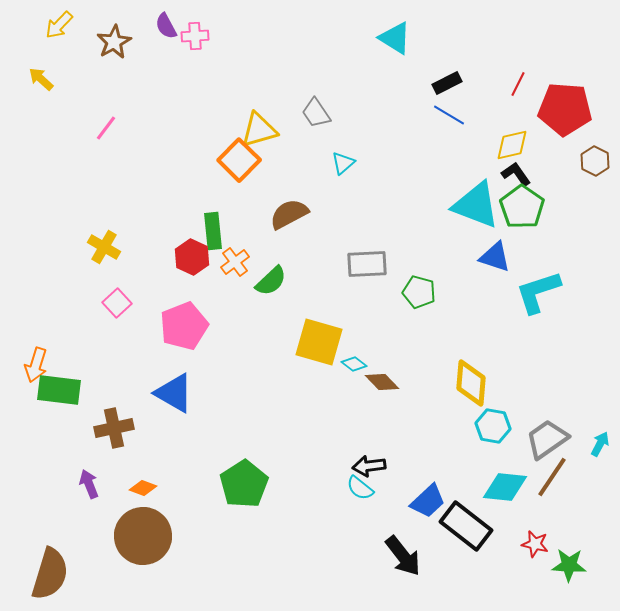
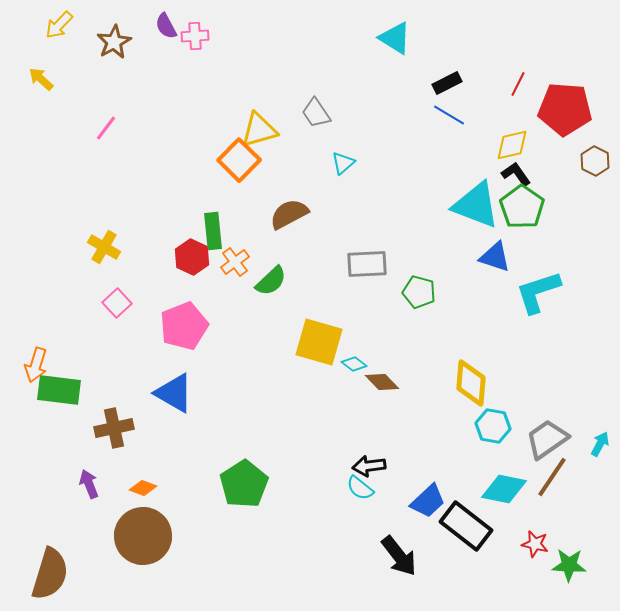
cyan diamond at (505, 487): moved 1 px left, 2 px down; rotated 6 degrees clockwise
black arrow at (403, 556): moved 4 px left
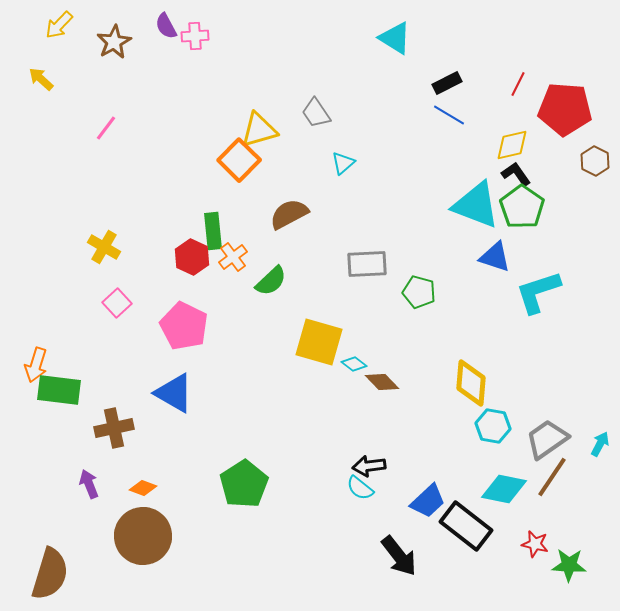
orange cross at (235, 262): moved 2 px left, 5 px up
pink pentagon at (184, 326): rotated 24 degrees counterclockwise
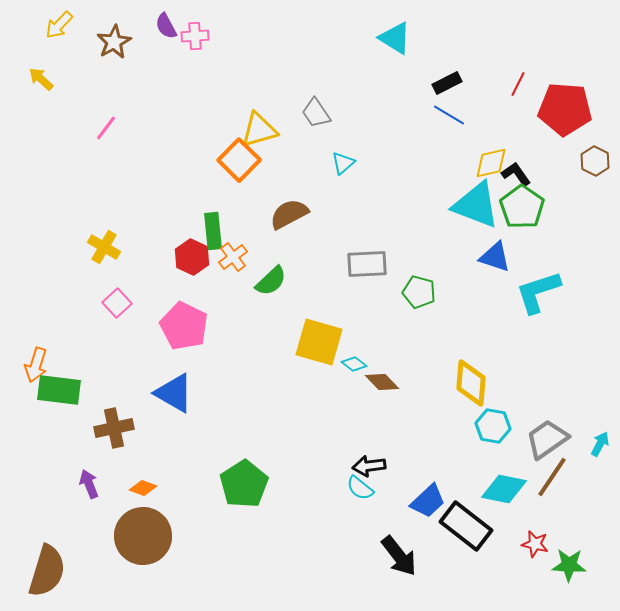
yellow diamond at (512, 145): moved 21 px left, 18 px down
brown semicircle at (50, 574): moved 3 px left, 3 px up
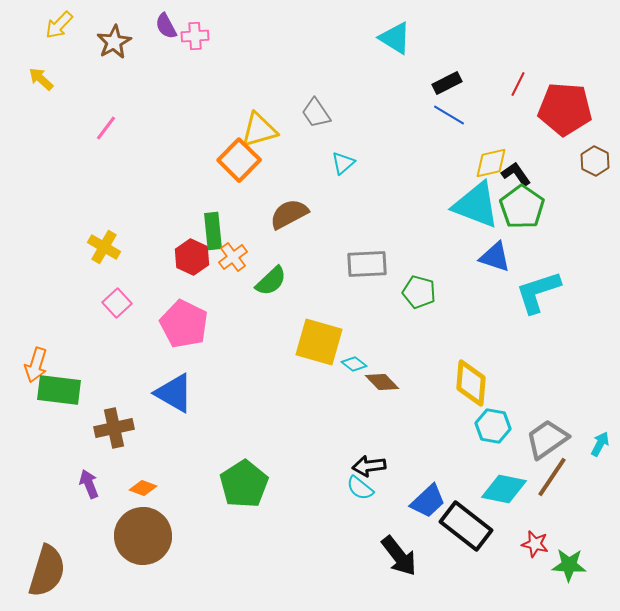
pink pentagon at (184, 326): moved 2 px up
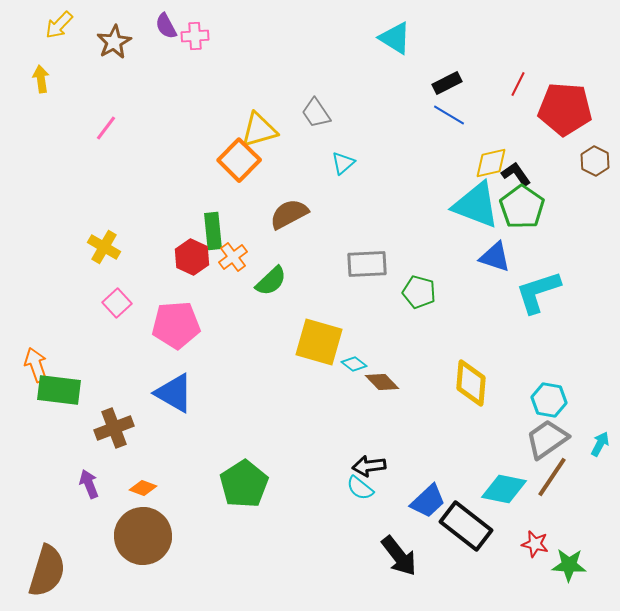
yellow arrow at (41, 79): rotated 40 degrees clockwise
pink pentagon at (184, 324): moved 8 px left, 1 px down; rotated 30 degrees counterclockwise
orange arrow at (36, 365): rotated 144 degrees clockwise
cyan hexagon at (493, 426): moved 56 px right, 26 px up
brown cross at (114, 428): rotated 9 degrees counterclockwise
